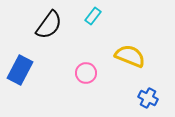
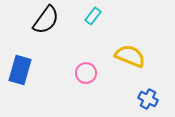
black semicircle: moved 3 px left, 5 px up
blue rectangle: rotated 12 degrees counterclockwise
blue cross: moved 1 px down
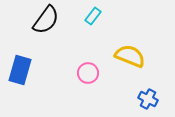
pink circle: moved 2 px right
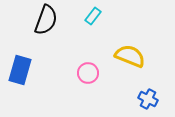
black semicircle: rotated 16 degrees counterclockwise
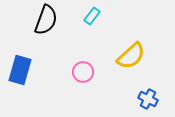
cyan rectangle: moved 1 px left
yellow semicircle: moved 1 px right; rotated 116 degrees clockwise
pink circle: moved 5 px left, 1 px up
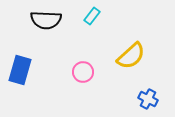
black semicircle: rotated 72 degrees clockwise
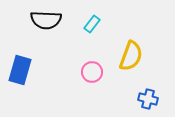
cyan rectangle: moved 8 px down
yellow semicircle: rotated 28 degrees counterclockwise
pink circle: moved 9 px right
blue cross: rotated 12 degrees counterclockwise
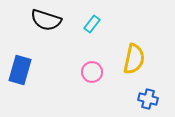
black semicircle: rotated 16 degrees clockwise
yellow semicircle: moved 3 px right, 3 px down; rotated 8 degrees counterclockwise
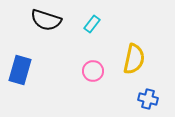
pink circle: moved 1 px right, 1 px up
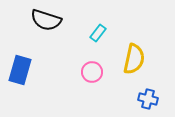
cyan rectangle: moved 6 px right, 9 px down
pink circle: moved 1 px left, 1 px down
